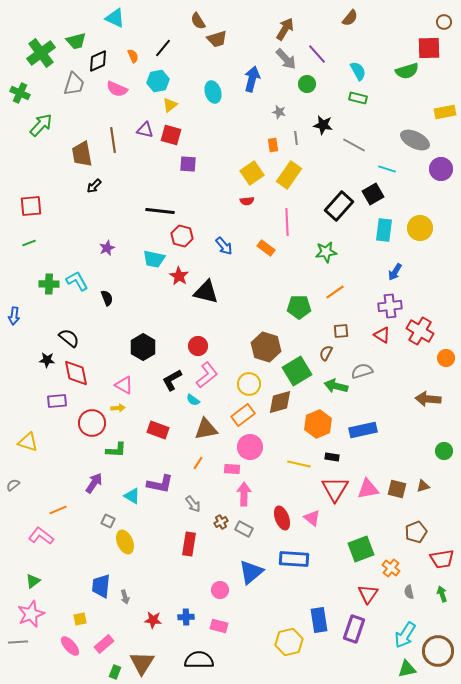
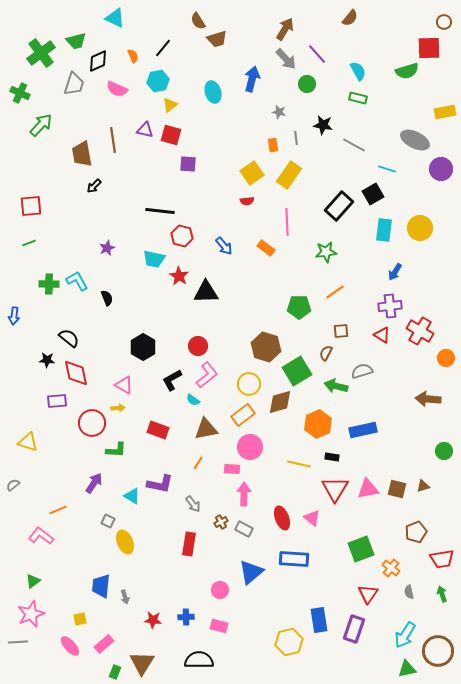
black triangle at (206, 292): rotated 16 degrees counterclockwise
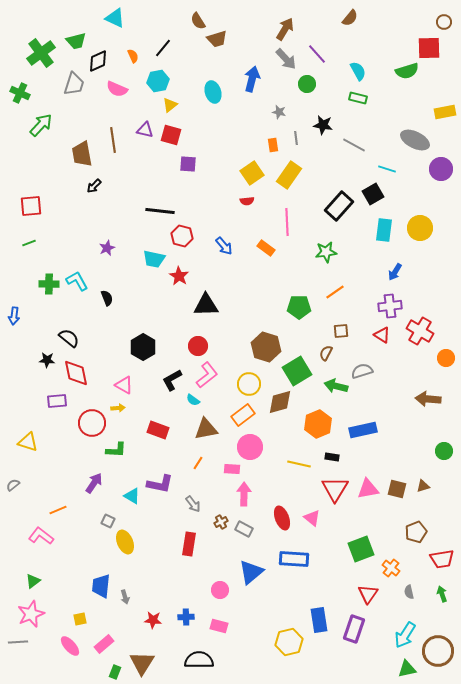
black triangle at (206, 292): moved 13 px down
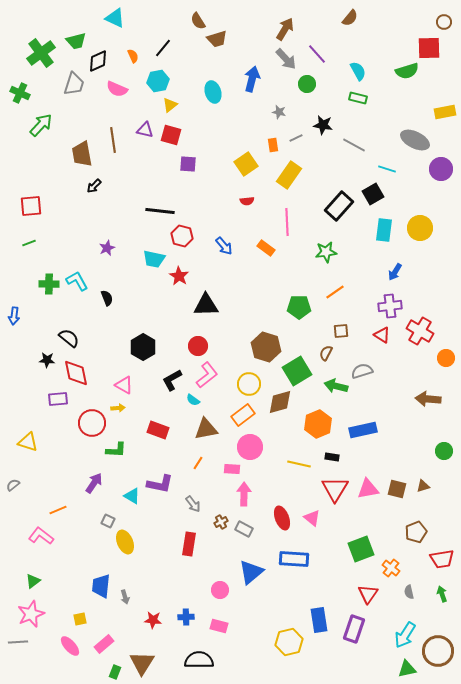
gray line at (296, 138): rotated 72 degrees clockwise
yellow square at (252, 173): moved 6 px left, 9 px up
purple rectangle at (57, 401): moved 1 px right, 2 px up
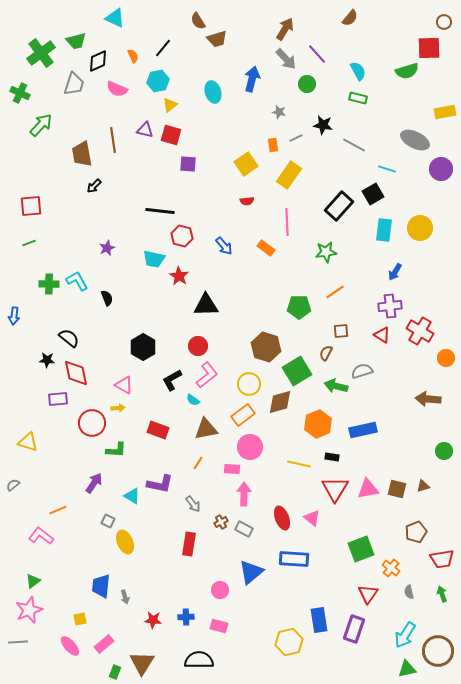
pink star at (31, 614): moved 2 px left, 4 px up
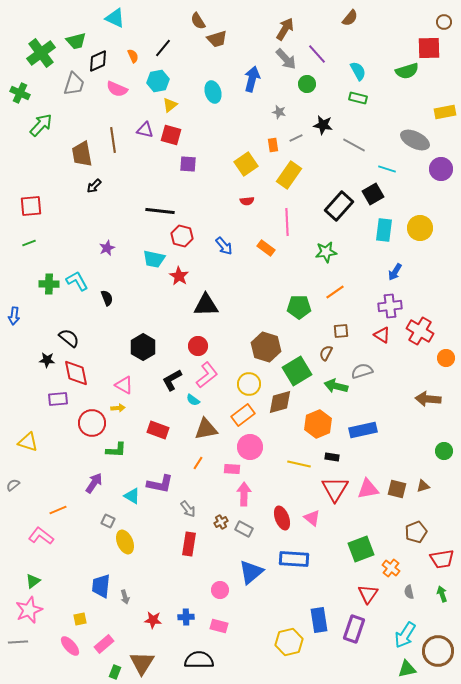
gray arrow at (193, 504): moved 5 px left, 5 px down
